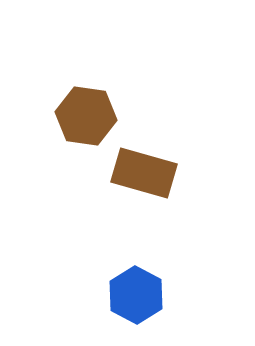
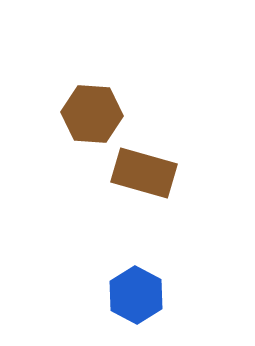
brown hexagon: moved 6 px right, 2 px up; rotated 4 degrees counterclockwise
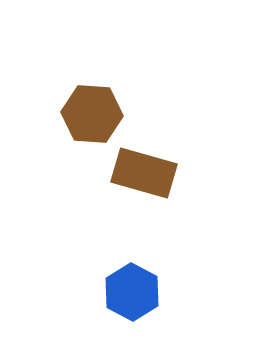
blue hexagon: moved 4 px left, 3 px up
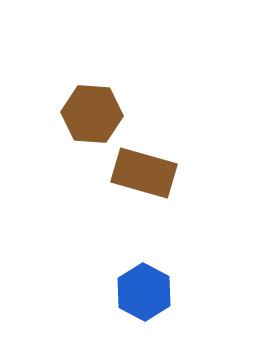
blue hexagon: moved 12 px right
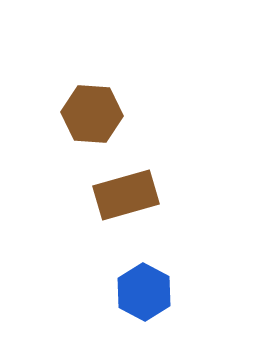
brown rectangle: moved 18 px left, 22 px down; rotated 32 degrees counterclockwise
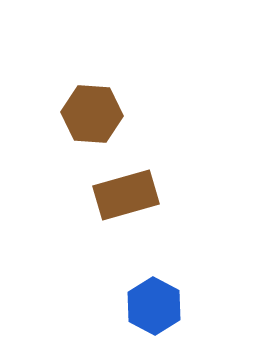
blue hexagon: moved 10 px right, 14 px down
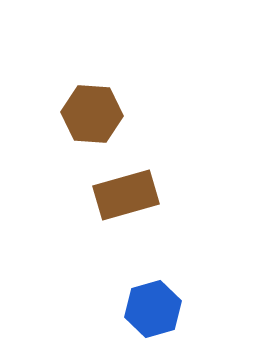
blue hexagon: moved 1 px left, 3 px down; rotated 16 degrees clockwise
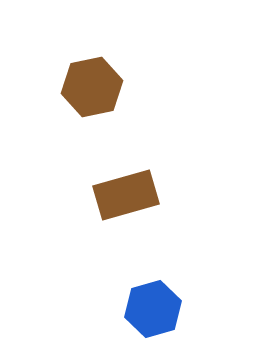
brown hexagon: moved 27 px up; rotated 16 degrees counterclockwise
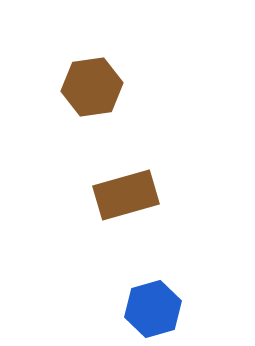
brown hexagon: rotated 4 degrees clockwise
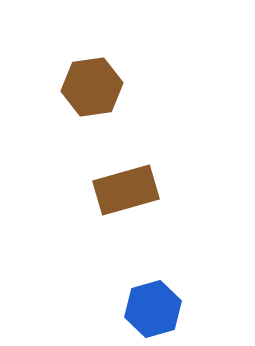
brown rectangle: moved 5 px up
